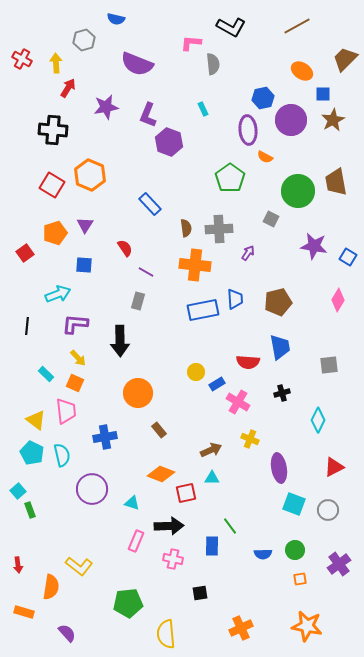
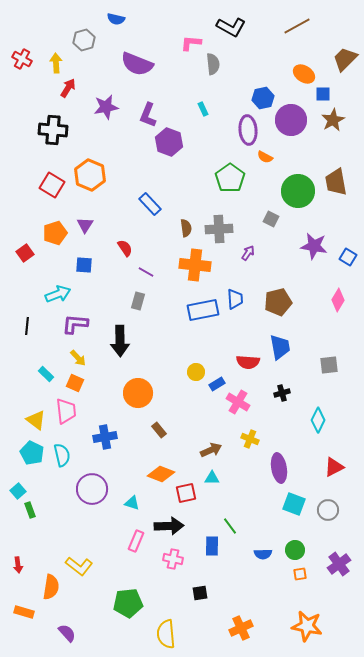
orange ellipse at (302, 71): moved 2 px right, 3 px down
orange square at (300, 579): moved 5 px up
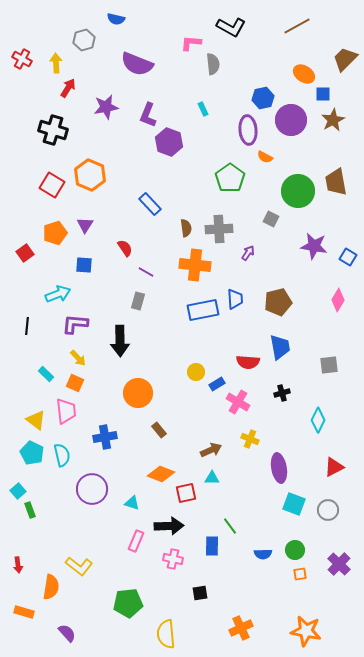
black cross at (53, 130): rotated 12 degrees clockwise
purple cross at (339, 564): rotated 10 degrees counterclockwise
orange star at (307, 626): moved 1 px left, 5 px down
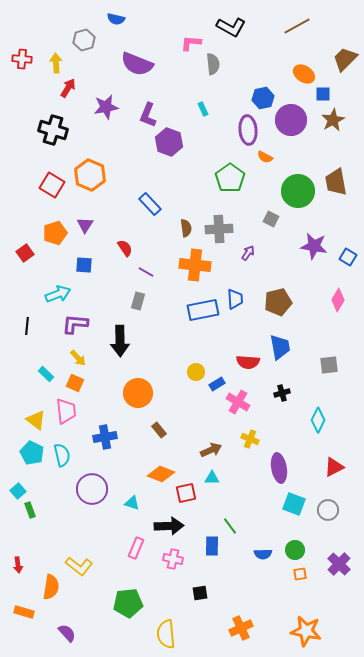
red cross at (22, 59): rotated 24 degrees counterclockwise
pink rectangle at (136, 541): moved 7 px down
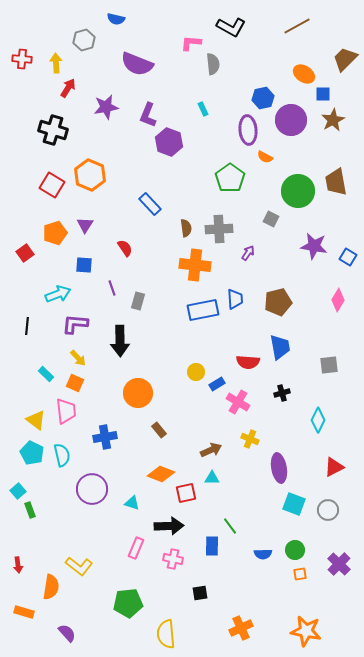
purple line at (146, 272): moved 34 px left, 16 px down; rotated 42 degrees clockwise
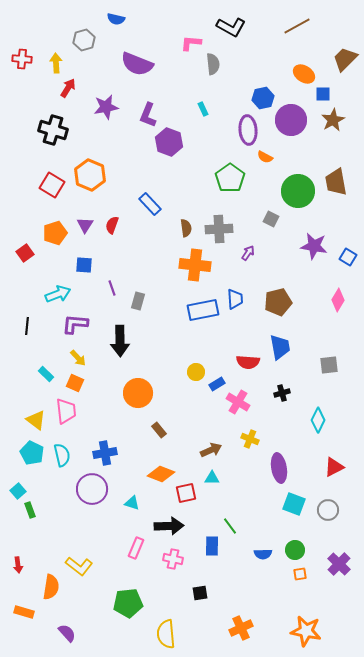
red semicircle at (125, 248): moved 13 px left, 23 px up; rotated 126 degrees counterclockwise
blue cross at (105, 437): moved 16 px down
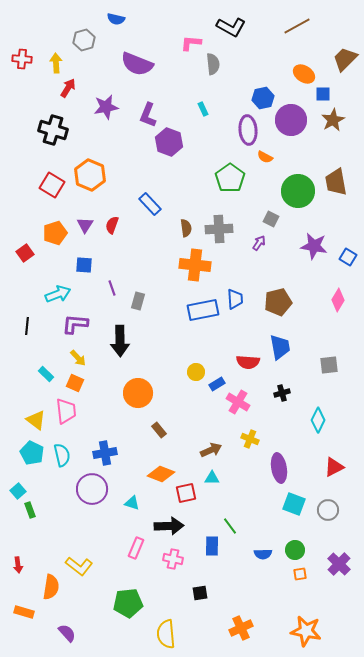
purple arrow at (248, 253): moved 11 px right, 10 px up
